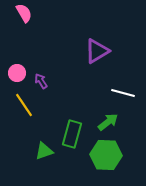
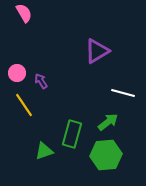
green hexagon: rotated 8 degrees counterclockwise
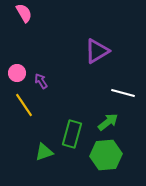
green triangle: moved 1 px down
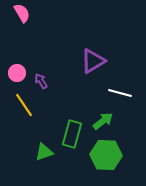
pink semicircle: moved 2 px left
purple triangle: moved 4 px left, 10 px down
white line: moved 3 px left
green arrow: moved 5 px left, 1 px up
green hexagon: rotated 8 degrees clockwise
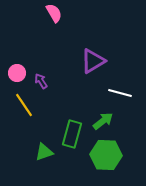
pink semicircle: moved 32 px right
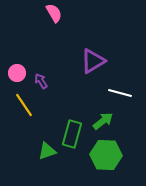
green triangle: moved 3 px right, 1 px up
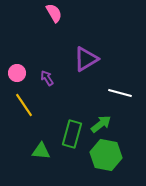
purple triangle: moved 7 px left, 2 px up
purple arrow: moved 6 px right, 3 px up
green arrow: moved 2 px left, 3 px down
green triangle: moved 6 px left; rotated 24 degrees clockwise
green hexagon: rotated 8 degrees clockwise
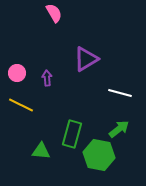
purple arrow: rotated 28 degrees clockwise
yellow line: moved 3 px left; rotated 30 degrees counterclockwise
green arrow: moved 18 px right, 5 px down
green hexagon: moved 7 px left
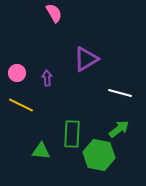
green rectangle: rotated 12 degrees counterclockwise
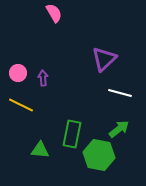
purple triangle: moved 18 px right; rotated 12 degrees counterclockwise
pink circle: moved 1 px right
purple arrow: moved 4 px left
green rectangle: rotated 8 degrees clockwise
green triangle: moved 1 px left, 1 px up
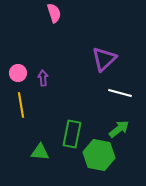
pink semicircle: rotated 12 degrees clockwise
yellow line: rotated 55 degrees clockwise
green triangle: moved 2 px down
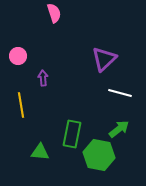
pink circle: moved 17 px up
